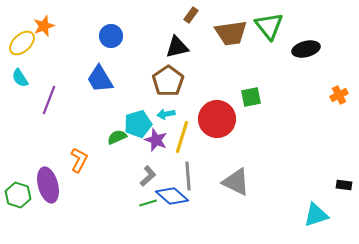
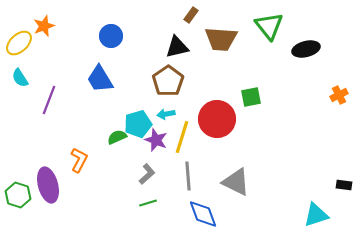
brown trapezoid: moved 10 px left, 6 px down; rotated 12 degrees clockwise
yellow ellipse: moved 3 px left
gray L-shape: moved 1 px left, 2 px up
blue diamond: moved 31 px right, 18 px down; rotated 28 degrees clockwise
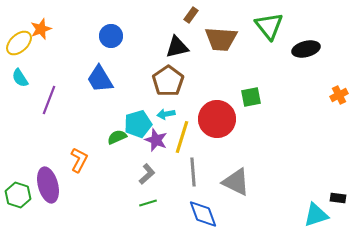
orange star: moved 3 px left, 3 px down
gray line: moved 5 px right, 4 px up
black rectangle: moved 6 px left, 13 px down
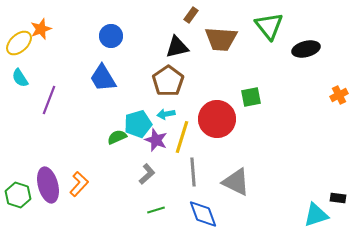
blue trapezoid: moved 3 px right, 1 px up
orange L-shape: moved 24 px down; rotated 15 degrees clockwise
green line: moved 8 px right, 7 px down
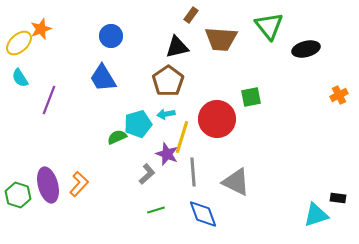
purple star: moved 11 px right, 14 px down
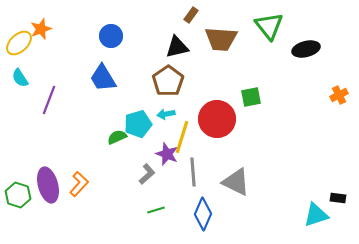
blue diamond: rotated 44 degrees clockwise
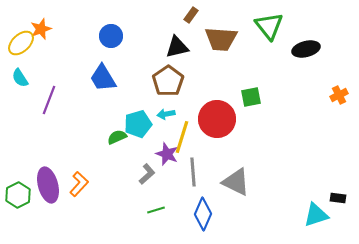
yellow ellipse: moved 2 px right
green hexagon: rotated 15 degrees clockwise
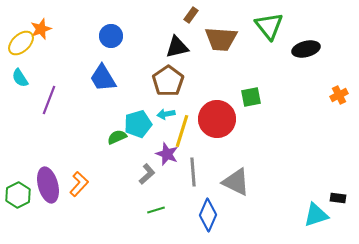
yellow line: moved 6 px up
blue diamond: moved 5 px right, 1 px down
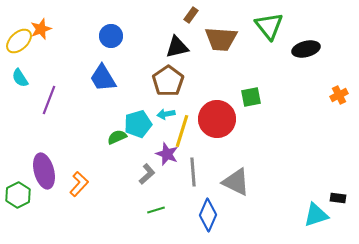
yellow ellipse: moved 2 px left, 2 px up
purple ellipse: moved 4 px left, 14 px up
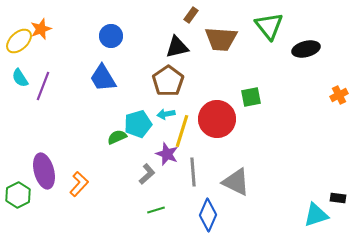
purple line: moved 6 px left, 14 px up
